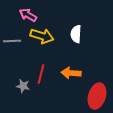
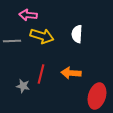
pink arrow: rotated 24 degrees counterclockwise
white semicircle: moved 1 px right
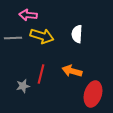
gray line: moved 1 px right, 3 px up
orange arrow: moved 1 px right, 2 px up; rotated 12 degrees clockwise
gray star: rotated 24 degrees counterclockwise
red ellipse: moved 4 px left, 2 px up
